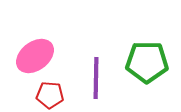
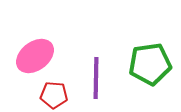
green pentagon: moved 3 px right, 2 px down; rotated 9 degrees counterclockwise
red pentagon: moved 4 px right
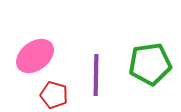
purple line: moved 3 px up
red pentagon: rotated 12 degrees clockwise
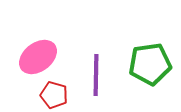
pink ellipse: moved 3 px right, 1 px down
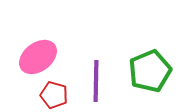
green pentagon: moved 7 px down; rotated 15 degrees counterclockwise
purple line: moved 6 px down
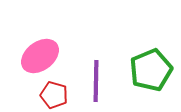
pink ellipse: moved 2 px right, 1 px up
green pentagon: moved 1 px right, 1 px up
